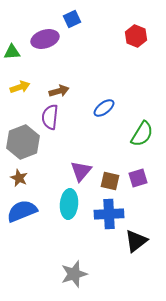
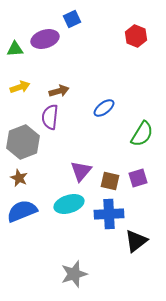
green triangle: moved 3 px right, 3 px up
cyan ellipse: rotated 68 degrees clockwise
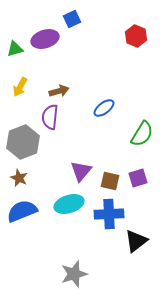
green triangle: rotated 12 degrees counterclockwise
yellow arrow: rotated 138 degrees clockwise
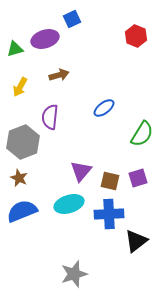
brown arrow: moved 16 px up
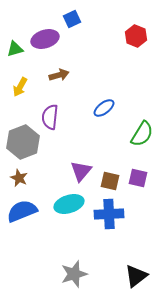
purple square: rotated 30 degrees clockwise
black triangle: moved 35 px down
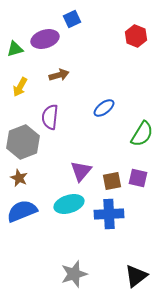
brown square: moved 2 px right; rotated 24 degrees counterclockwise
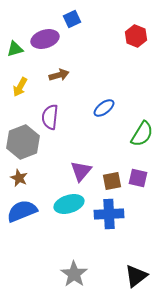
gray star: rotated 20 degrees counterclockwise
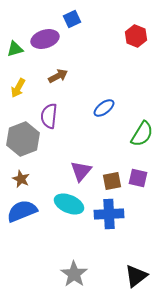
brown arrow: moved 1 px left, 1 px down; rotated 12 degrees counterclockwise
yellow arrow: moved 2 px left, 1 px down
purple semicircle: moved 1 px left, 1 px up
gray hexagon: moved 3 px up
brown star: moved 2 px right, 1 px down
cyan ellipse: rotated 40 degrees clockwise
